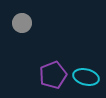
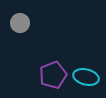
gray circle: moved 2 px left
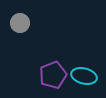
cyan ellipse: moved 2 px left, 1 px up
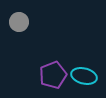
gray circle: moved 1 px left, 1 px up
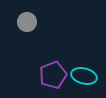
gray circle: moved 8 px right
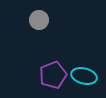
gray circle: moved 12 px right, 2 px up
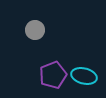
gray circle: moved 4 px left, 10 px down
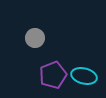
gray circle: moved 8 px down
